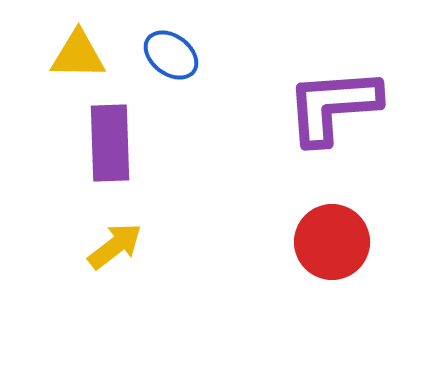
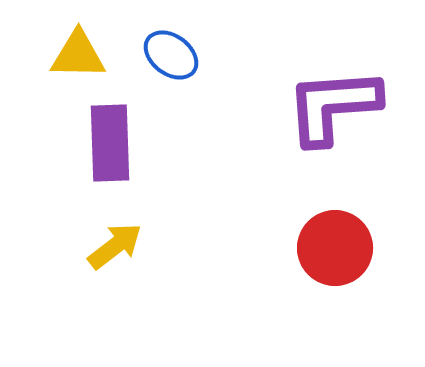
red circle: moved 3 px right, 6 px down
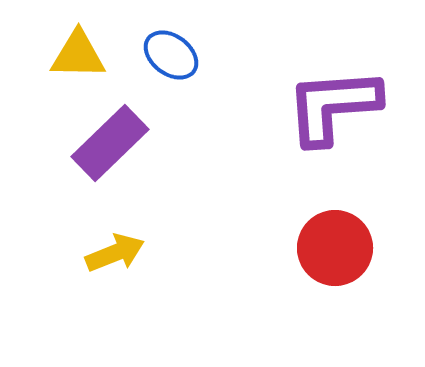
purple rectangle: rotated 48 degrees clockwise
yellow arrow: moved 7 px down; rotated 16 degrees clockwise
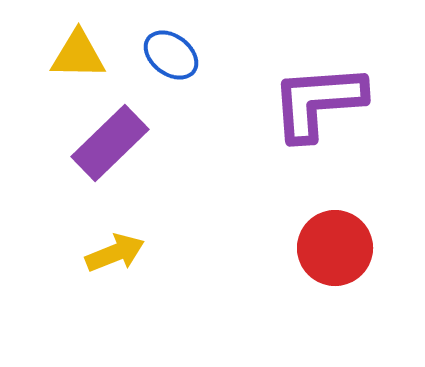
purple L-shape: moved 15 px left, 4 px up
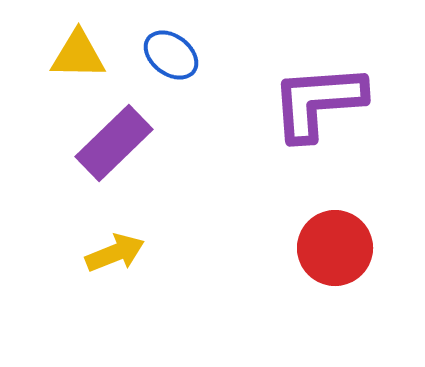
purple rectangle: moved 4 px right
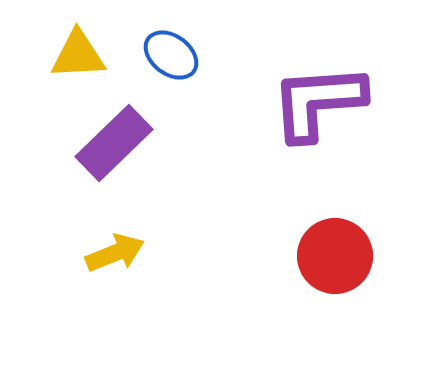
yellow triangle: rotated 4 degrees counterclockwise
red circle: moved 8 px down
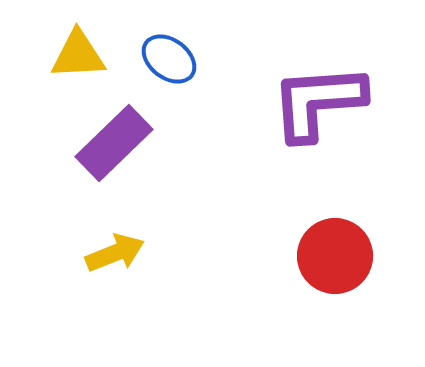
blue ellipse: moved 2 px left, 4 px down
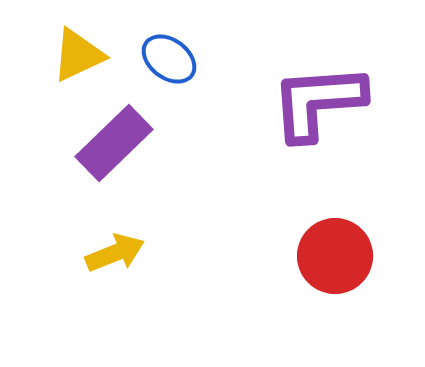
yellow triangle: rotated 22 degrees counterclockwise
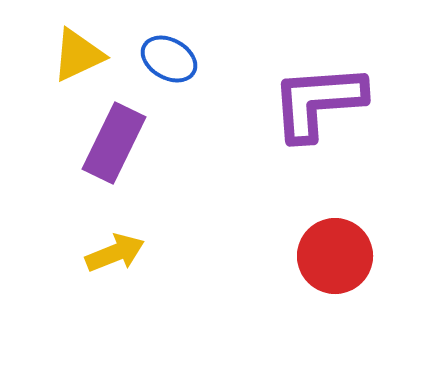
blue ellipse: rotated 8 degrees counterclockwise
purple rectangle: rotated 20 degrees counterclockwise
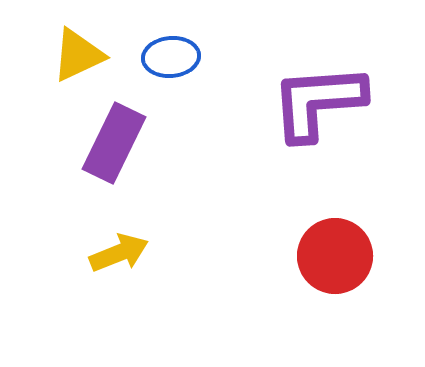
blue ellipse: moved 2 px right, 2 px up; rotated 34 degrees counterclockwise
yellow arrow: moved 4 px right
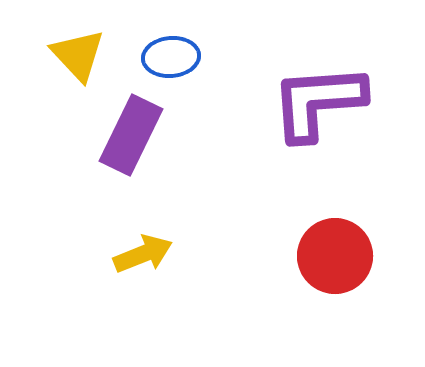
yellow triangle: rotated 48 degrees counterclockwise
purple rectangle: moved 17 px right, 8 px up
yellow arrow: moved 24 px right, 1 px down
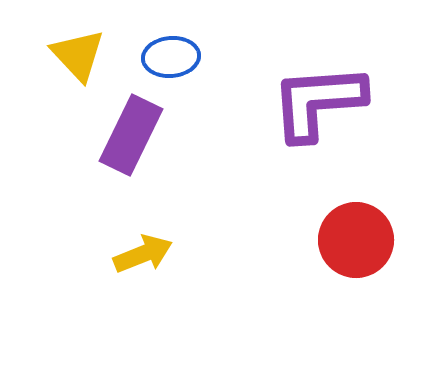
red circle: moved 21 px right, 16 px up
